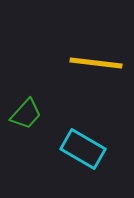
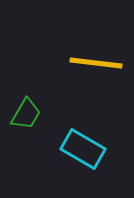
green trapezoid: rotated 12 degrees counterclockwise
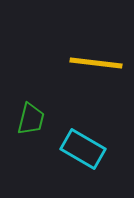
green trapezoid: moved 5 px right, 5 px down; rotated 16 degrees counterclockwise
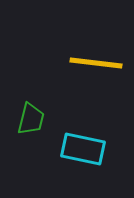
cyan rectangle: rotated 18 degrees counterclockwise
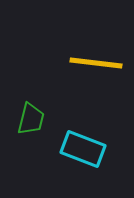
cyan rectangle: rotated 9 degrees clockwise
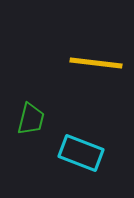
cyan rectangle: moved 2 px left, 4 px down
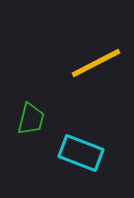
yellow line: rotated 34 degrees counterclockwise
